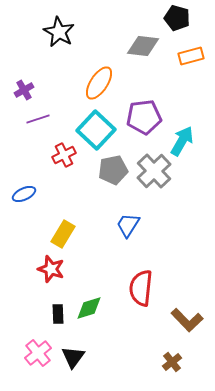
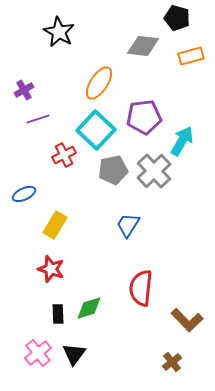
yellow rectangle: moved 8 px left, 9 px up
black triangle: moved 1 px right, 3 px up
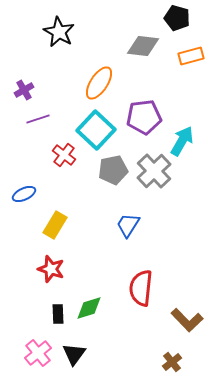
red cross: rotated 25 degrees counterclockwise
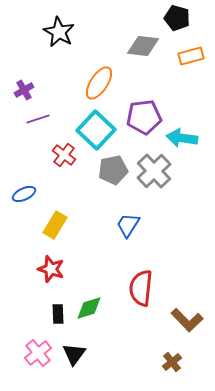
cyan arrow: moved 3 px up; rotated 112 degrees counterclockwise
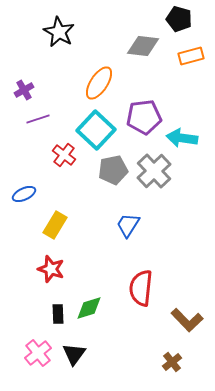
black pentagon: moved 2 px right, 1 px down
